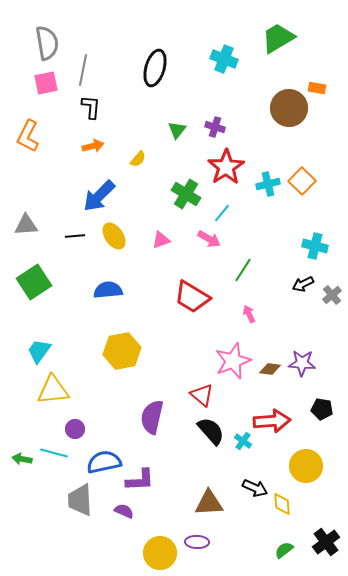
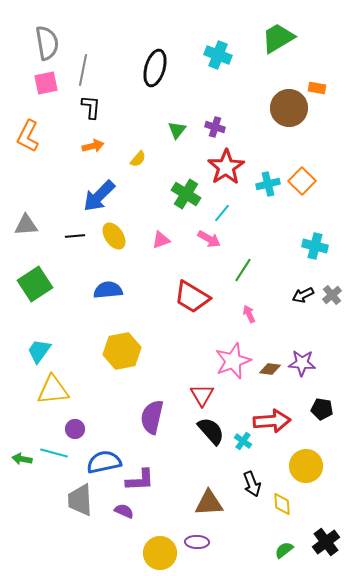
cyan cross at (224, 59): moved 6 px left, 4 px up
green square at (34, 282): moved 1 px right, 2 px down
black arrow at (303, 284): moved 11 px down
red triangle at (202, 395): rotated 20 degrees clockwise
black arrow at (255, 488): moved 3 px left, 4 px up; rotated 45 degrees clockwise
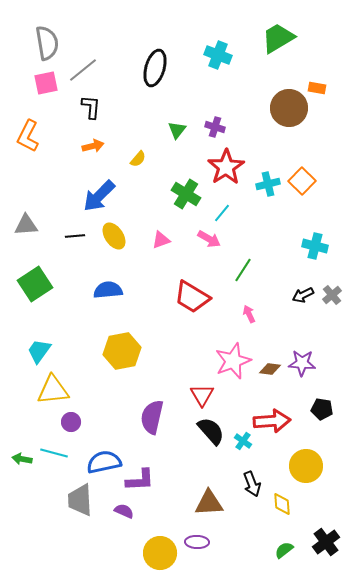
gray line at (83, 70): rotated 40 degrees clockwise
purple circle at (75, 429): moved 4 px left, 7 px up
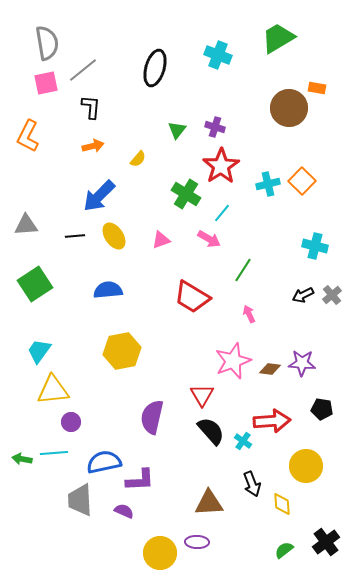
red star at (226, 167): moved 5 px left, 1 px up
cyan line at (54, 453): rotated 20 degrees counterclockwise
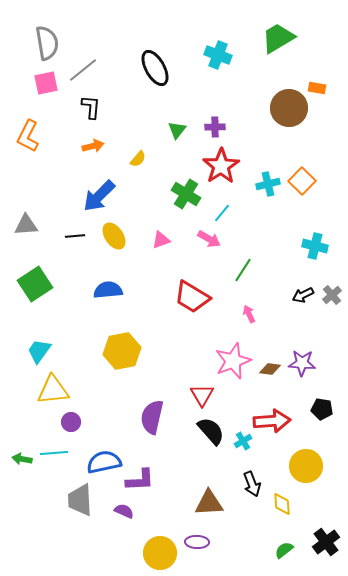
black ellipse at (155, 68): rotated 45 degrees counterclockwise
purple cross at (215, 127): rotated 18 degrees counterclockwise
cyan cross at (243, 441): rotated 24 degrees clockwise
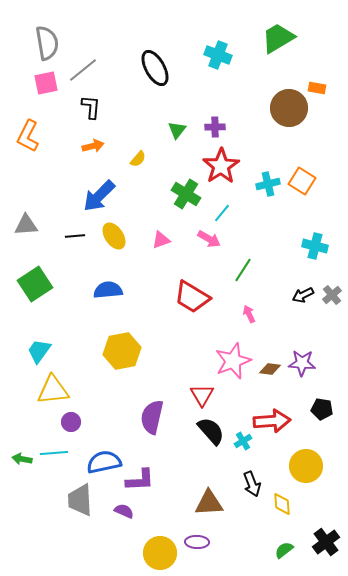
orange square at (302, 181): rotated 12 degrees counterclockwise
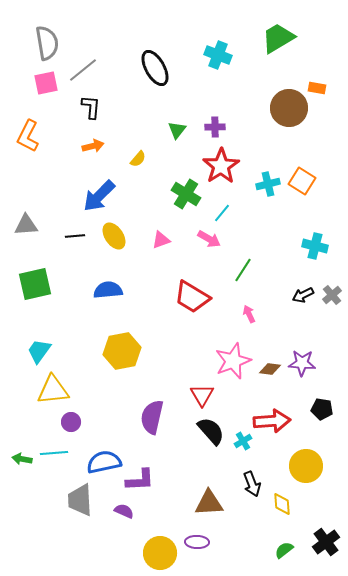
green square at (35, 284): rotated 20 degrees clockwise
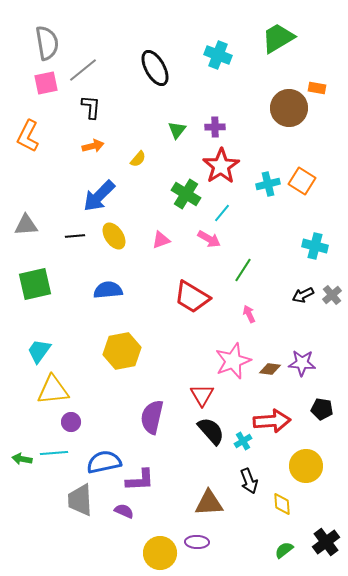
black arrow at (252, 484): moved 3 px left, 3 px up
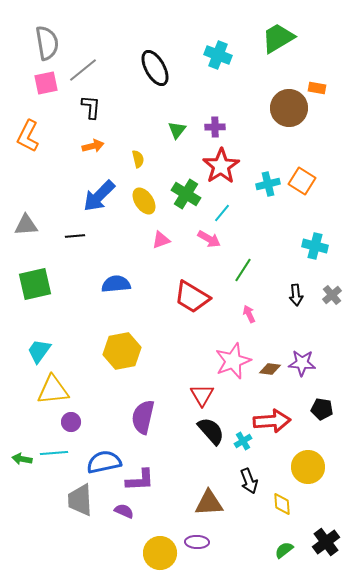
yellow semicircle at (138, 159): rotated 54 degrees counterclockwise
yellow ellipse at (114, 236): moved 30 px right, 35 px up
blue semicircle at (108, 290): moved 8 px right, 6 px up
black arrow at (303, 295): moved 7 px left; rotated 70 degrees counterclockwise
purple semicircle at (152, 417): moved 9 px left
yellow circle at (306, 466): moved 2 px right, 1 px down
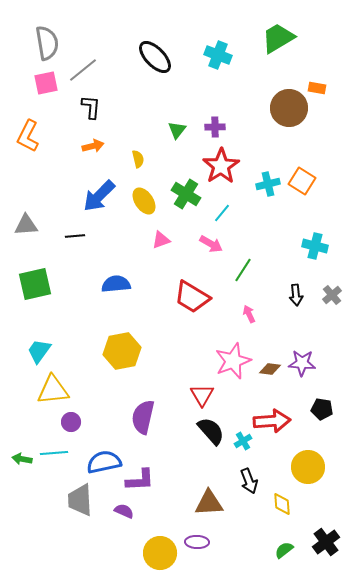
black ellipse at (155, 68): moved 11 px up; rotated 15 degrees counterclockwise
pink arrow at (209, 239): moved 2 px right, 5 px down
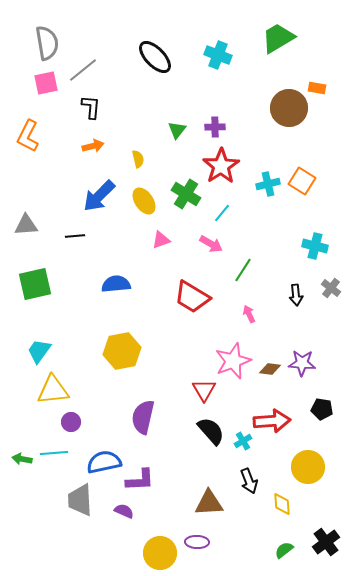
gray cross at (332, 295): moved 1 px left, 7 px up; rotated 12 degrees counterclockwise
red triangle at (202, 395): moved 2 px right, 5 px up
